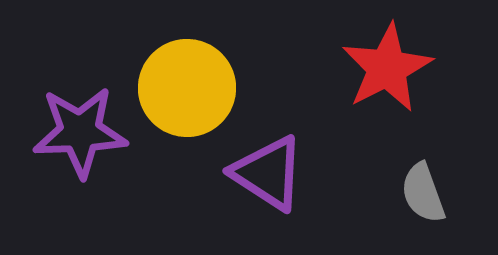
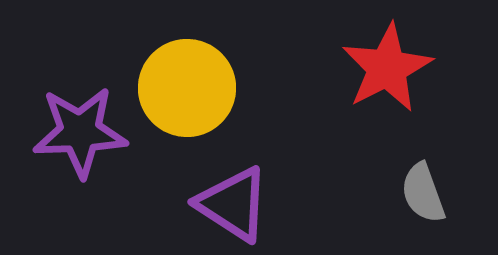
purple triangle: moved 35 px left, 31 px down
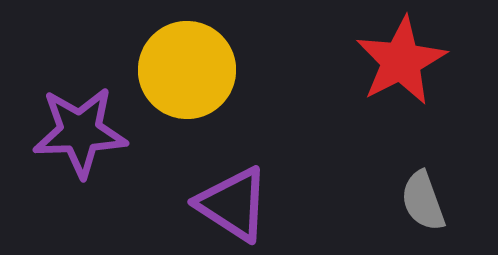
red star: moved 14 px right, 7 px up
yellow circle: moved 18 px up
gray semicircle: moved 8 px down
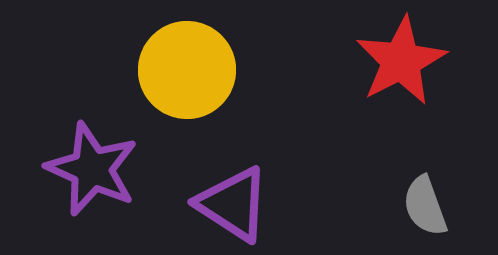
purple star: moved 12 px right, 37 px down; rotated 26 degrees clockwise
gray semicircle: moved 2 px right, 5 px down
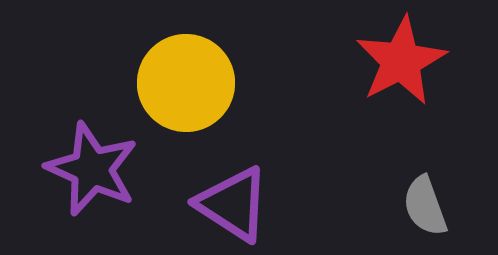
yellow circle: moved 1 px left, 13 px down
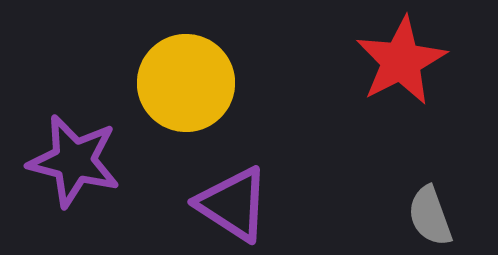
purple star: moved 18 px left, 8 px up; rotated 10 degrees counterclockwise
gray semicircle: moved 5 px right, 10 px down
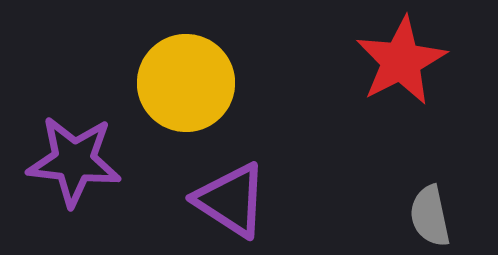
purple star: rotated 8 degrees counterclockwise
purple triangle: moved 2 px left, 4 px up
gray semicircle: rotated 8 degrees clockwise
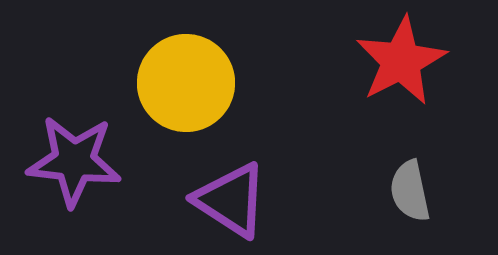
gray semicircle: moved 20 px left, 25 px up
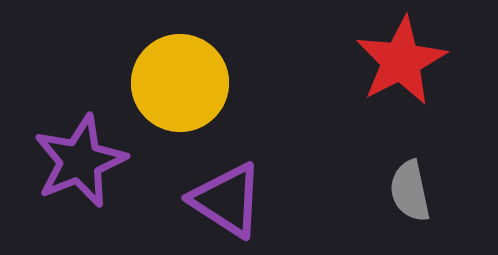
yellow circle: moved 6 px left
purple star: moved 6 px right; rotated 28 degrees counterclockwise
purple triangle: moved 4 px left
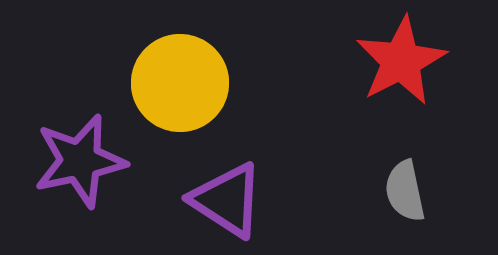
purple star: rotated 10 degrees clockwise
gray semicircle: moved 5 px left
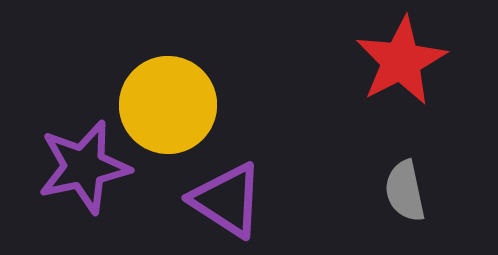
yellow circle: moved 12 px left, 22 px down
purple star: moved 4 px right, 6 px down
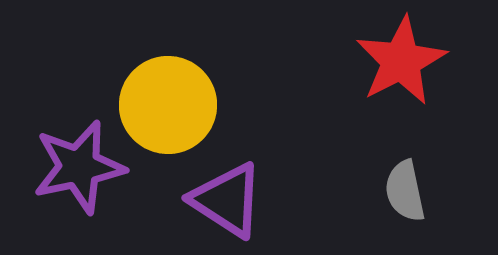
purple star: moved 5 px left
